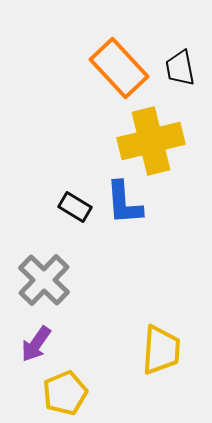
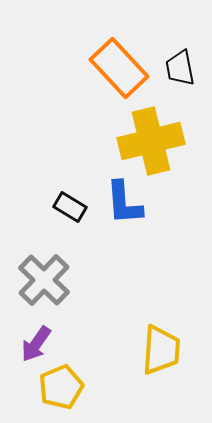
black rectangle: moved 5 px left
yellow pentagon: moved 4 px left, 6 px up
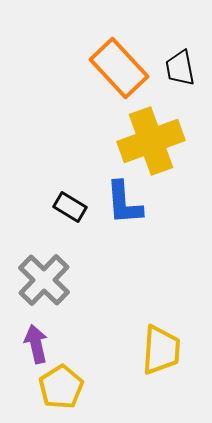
yellow cross: rotated 6 degrees counterclockwise
purple arrow: rotated 132 degrees clockwise
yellow pentagon: rotated 9 degrees counterclockwise
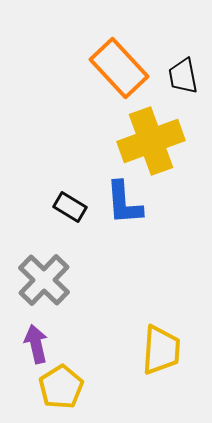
black trapezoid: moved 3 px right, 8 px down
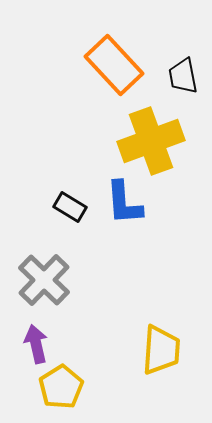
orange rectangle: moved 5 px left, 3 px up
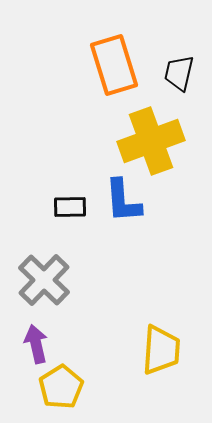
orange rectangle: rotated 26 degrees clockwise
black trapezoid: moved 4 px left, 3 px up; rotated 24 degrees clockwise
blue L-shape: moved 1 px left, 2 px up
black rectangle: rotated 32 degrees counterclockwise
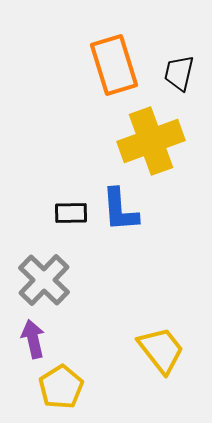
blue L-shape: moved 3 px left, 9 px down
black rectangle: moved 1 px right, 6 px down
purple arrow: moved 3 px left, 5 px up
yellow trapezoid: rotated 42 degrees counterclockwise
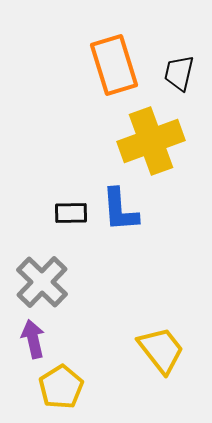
gray cross: moved 2 px left, 2 px down
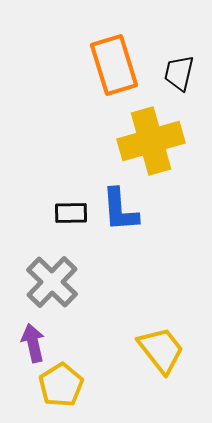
yellow cross: rotated 4 degrees clockwise
gray cross: moved 10 px right
purple arrow: moved 4 px down
yellow pentagon: moved 2 px up
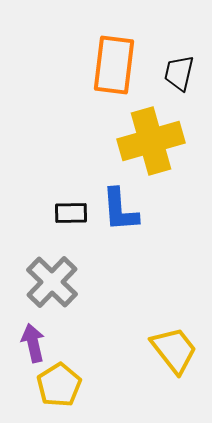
orange rectangle: rotated 24 degrees clockwise
yellow trapezoid: moved 13 px right
yellow pentagon: moved 2 px left
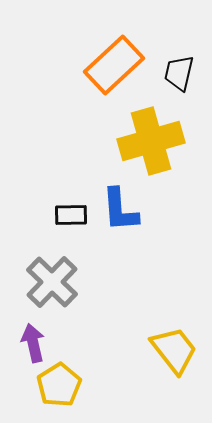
orange rectangle: rotated 40 degrees clockwise
black rectangle: moved 2 px down
